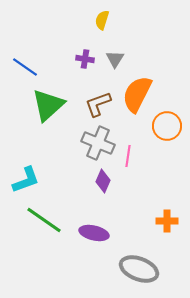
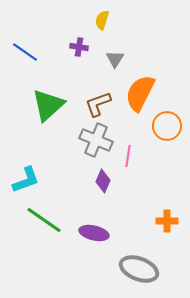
purple cross: moved 6 px left, 12 px up
blue line: moved 15 px up
orange semicircle: moved 3 px right, 1 px up
gray cross: moved 2 px left, 3 px up
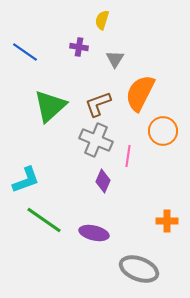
green triangle: moved 2 px right, 1 px down
orange circle: moved 4 px left, 5 px down
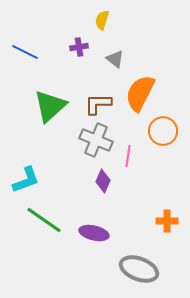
purple cross: rotated 18 degrees counterclockwise
blue line: rotated 8 degrees counterclockwise
gray triangle: rotated 24 degrees counterclockwise
brown L-shape: rotated 20 degrees clockwise
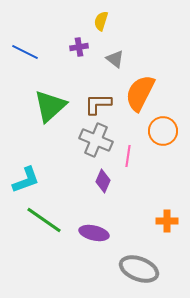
yellow semicircle: moved 1 px left, 1 px down
